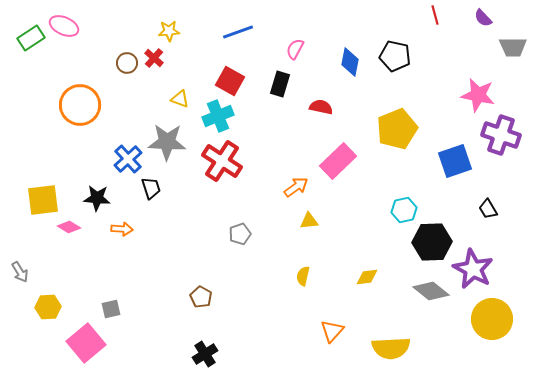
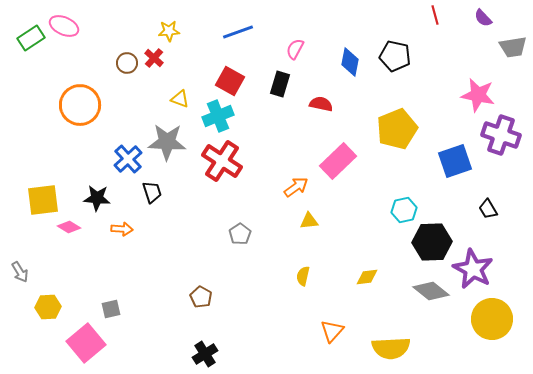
gray trapezoid at (513, 47): rotated 8 degrees counterclockwise
red semicircle at (321, 107): moved 3 px up
black trapezoid at (151, 188): moved 1 px right, 4 px down
gray pentagon at (240, 234): rotated 15 degrees counterclockwise
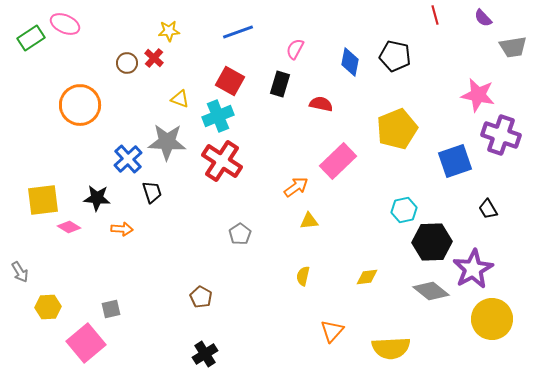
pink ellipse at (64, 26): moved 1 px right, 2 px up
purple star at (473, 269): rotated 15 degrees clockwise
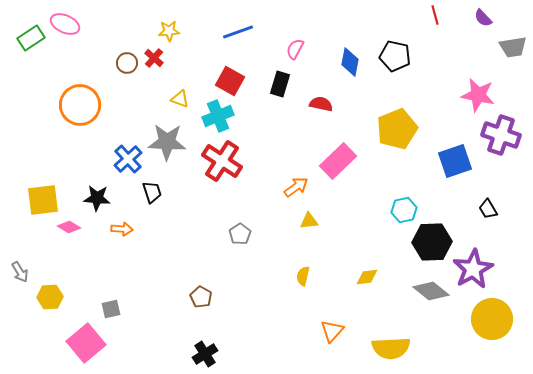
yellow hexagon at (48, 307): moved 2 px right, 10 px up
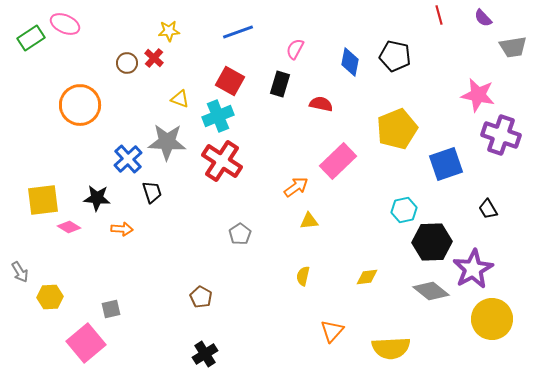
red line at (435, 15): moved 4 px right
blue square at (455, 161): moved 9 px left, 3 px down
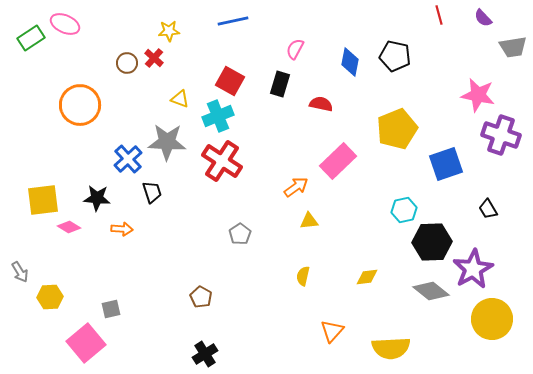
blue line at (238, 32): moved 5 px left, 11 px up; rotated 8 degrees clockwise
